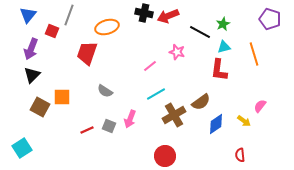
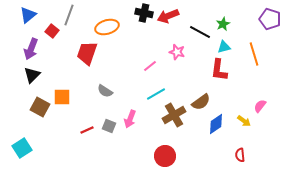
blue triangle: rotated 12 degrees clockwise
red square: rotated 16 degrees clockwise
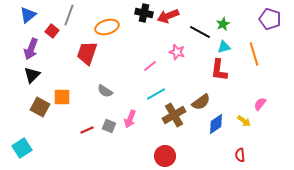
pink semicircle: moved 2 px up
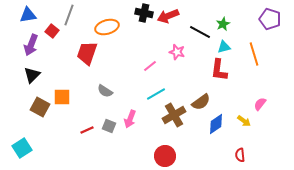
blue triangle: rotated 30 degrees clockwise
purple arrow: moved 4 px up
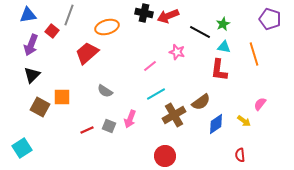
cyan triangle: rotated 24 degrees clockwise
red trapezoid: rotated 30 degrees clockwise
